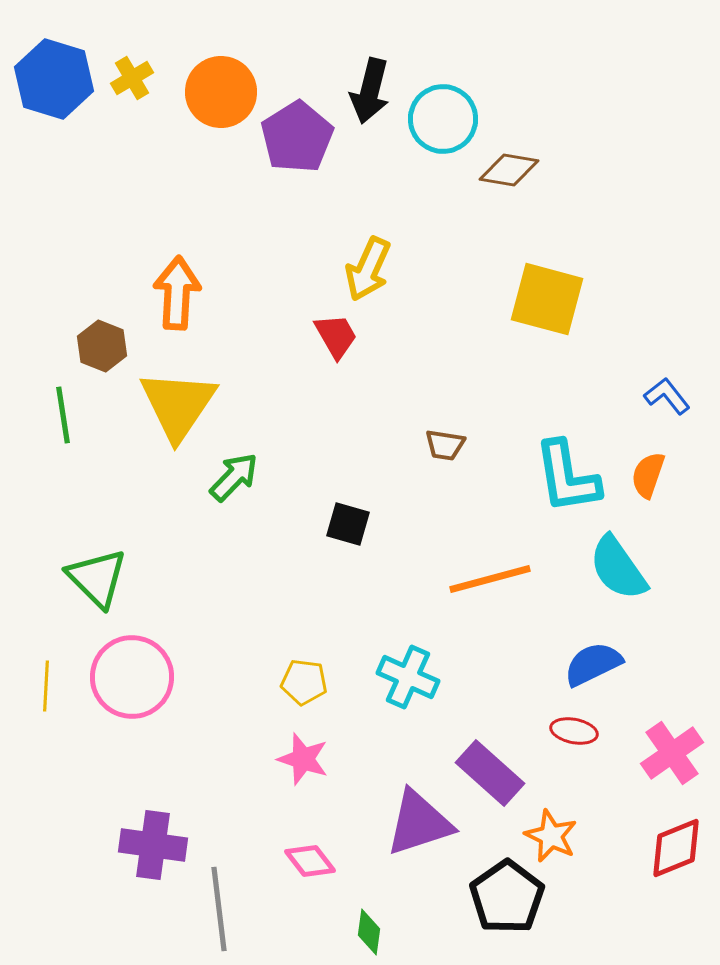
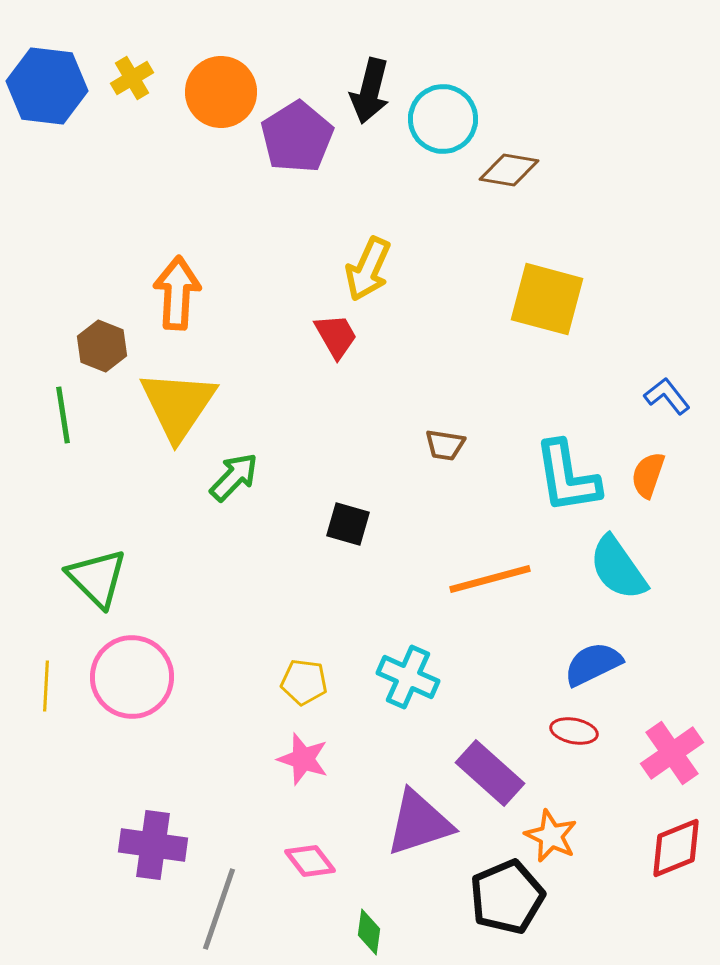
blue hexagon: moved 7 px left, 7 px down; rotated 10 degrees counterclockwise
black pentagon: rotated 12 degrees clockwise
gray line: rotated 26 degrees clockwise
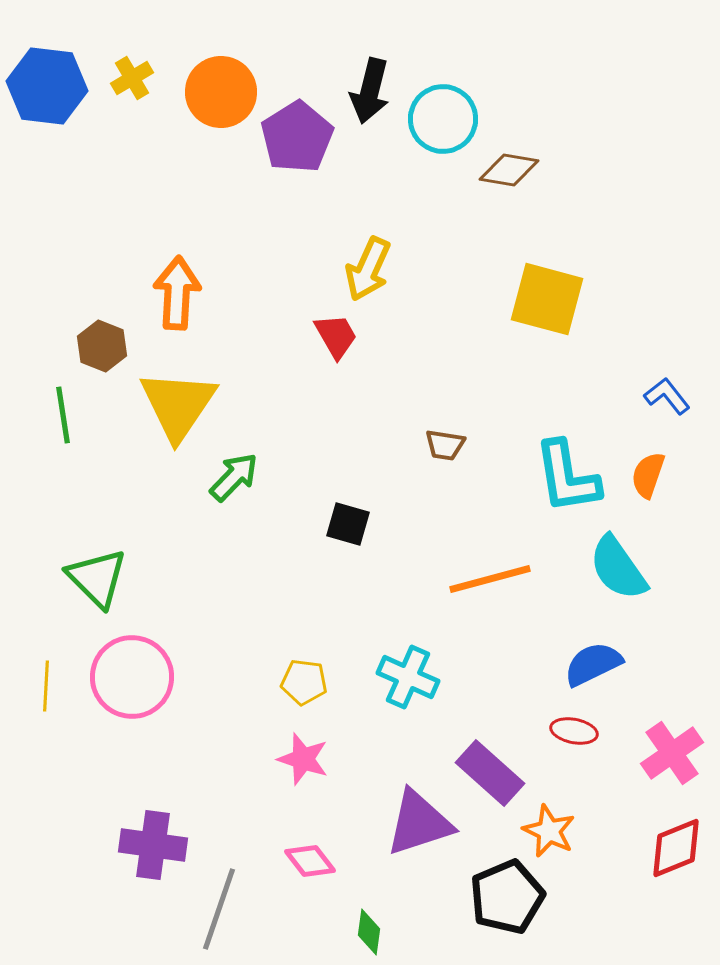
orange star: moved 2 px left, 5 px up
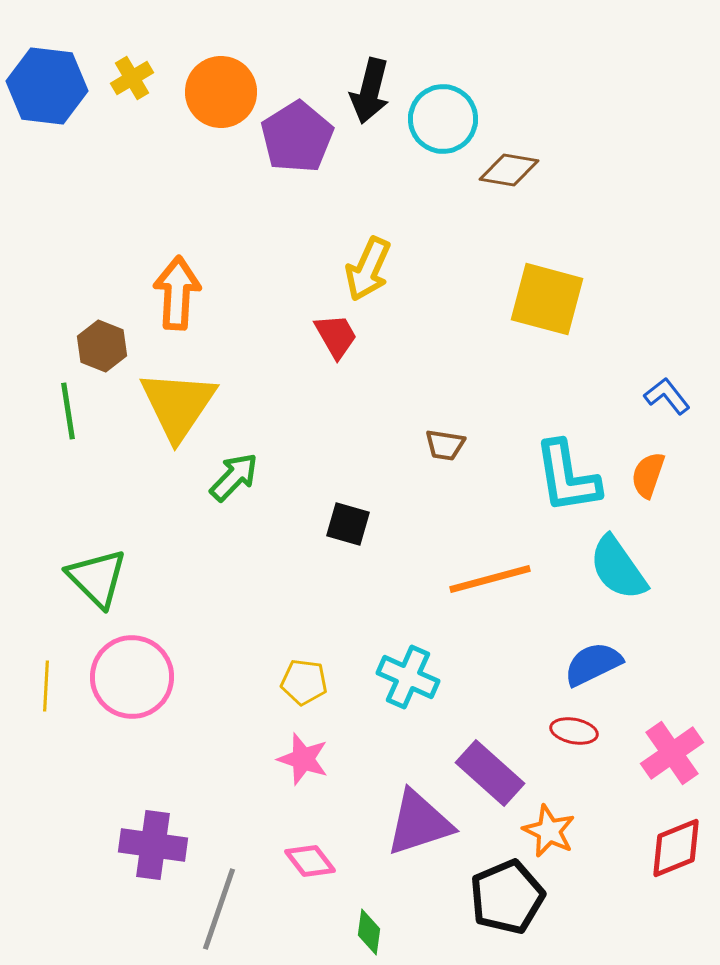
green line: moved 5 px right, 4 px up
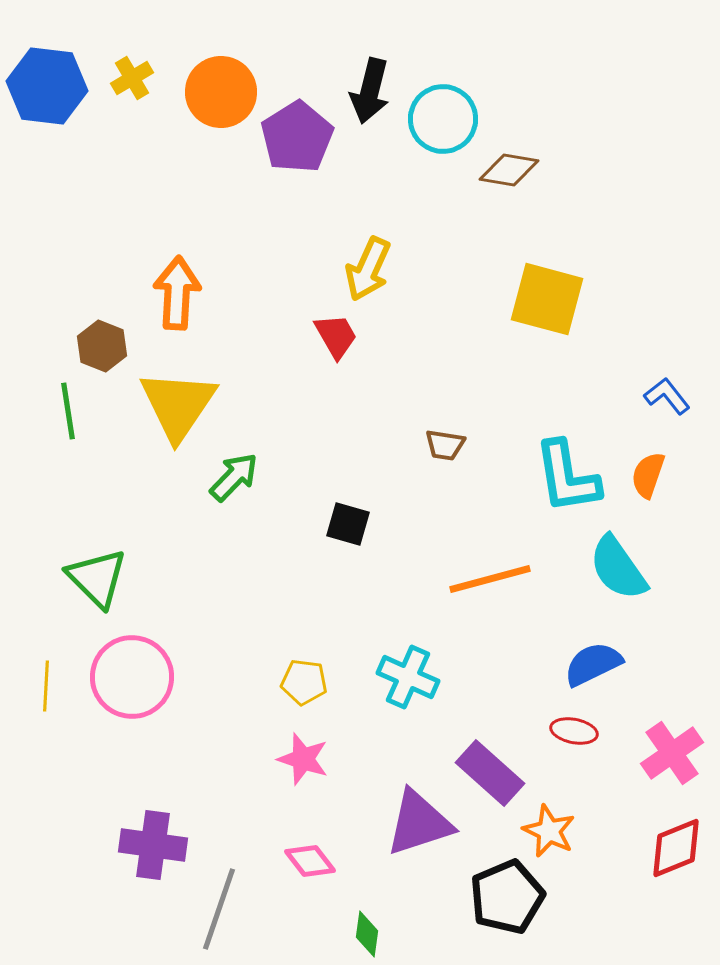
green diamond: moved 2 px left, 2 px down
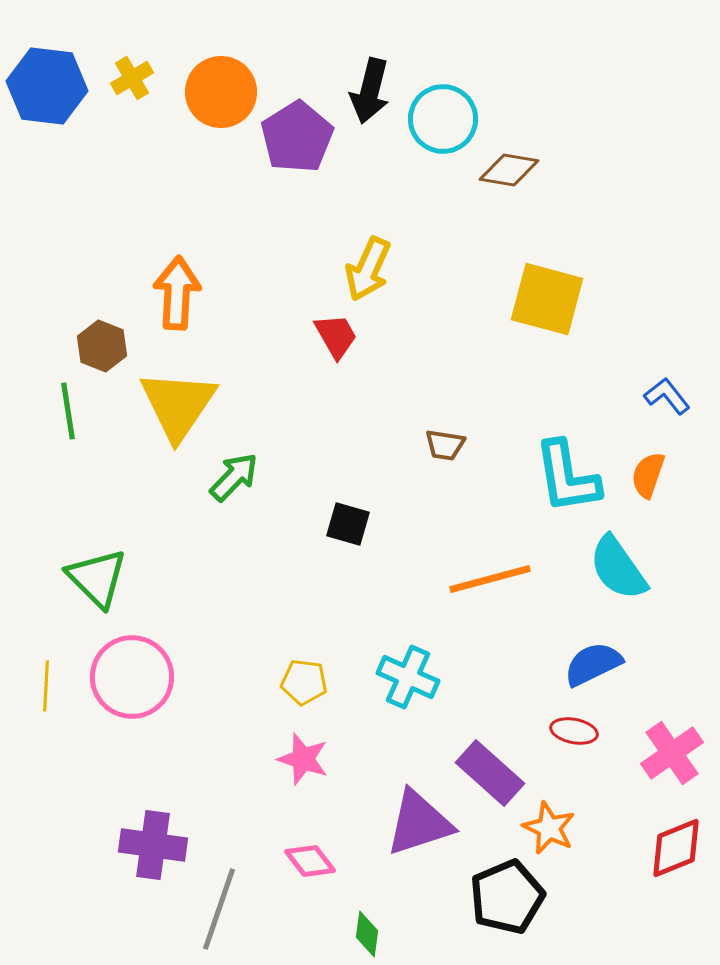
orange star: moved 3 px up
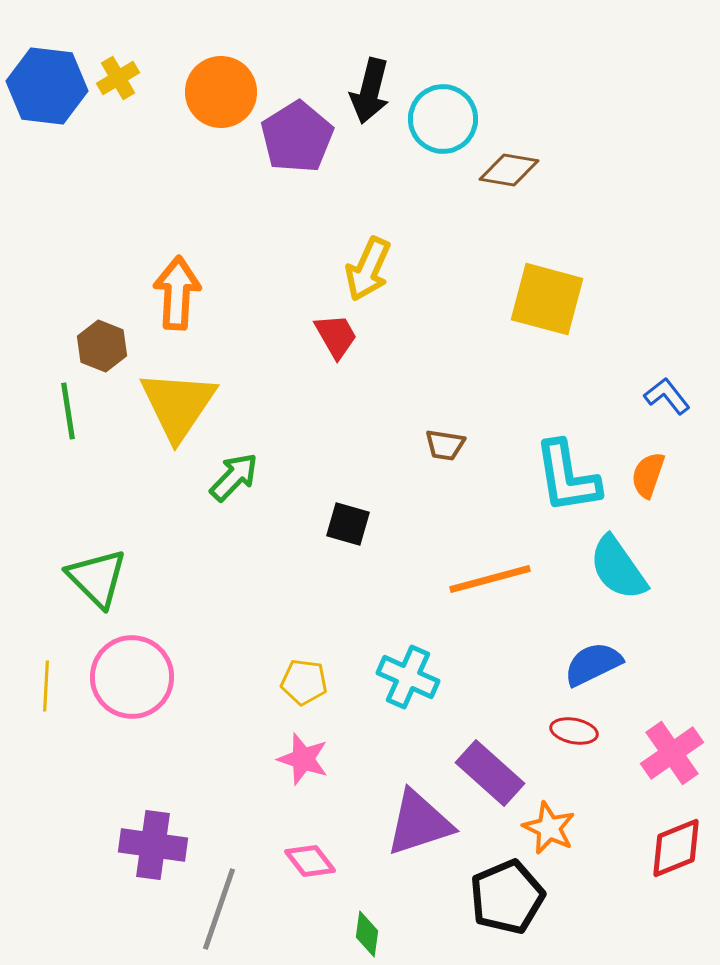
yellow cross: moved 14 px left
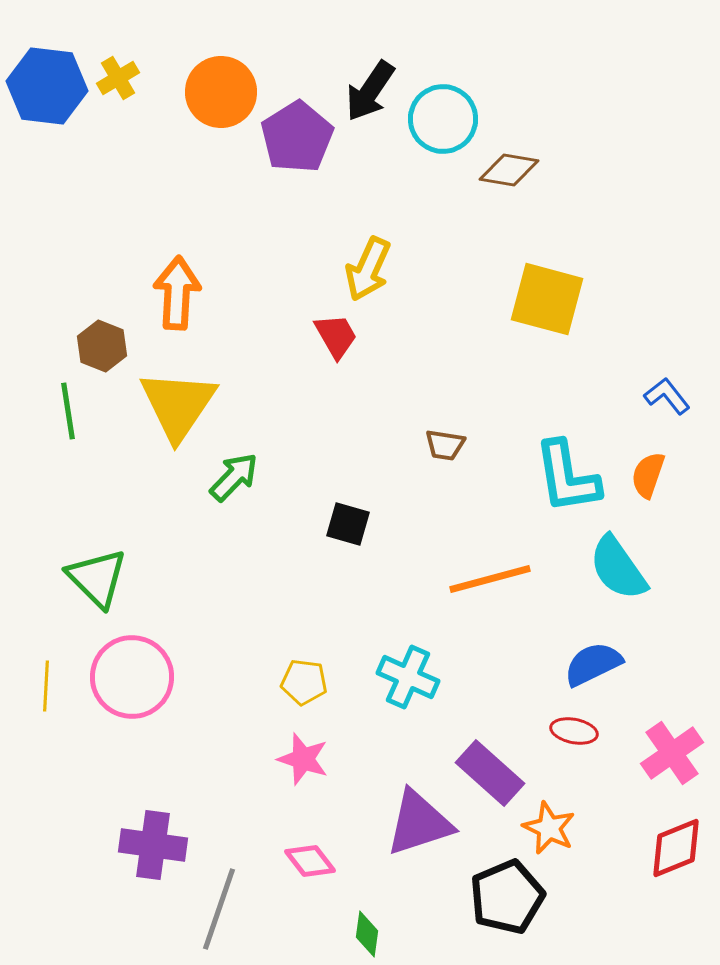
black arrow: rotated 20 degrees clockwise
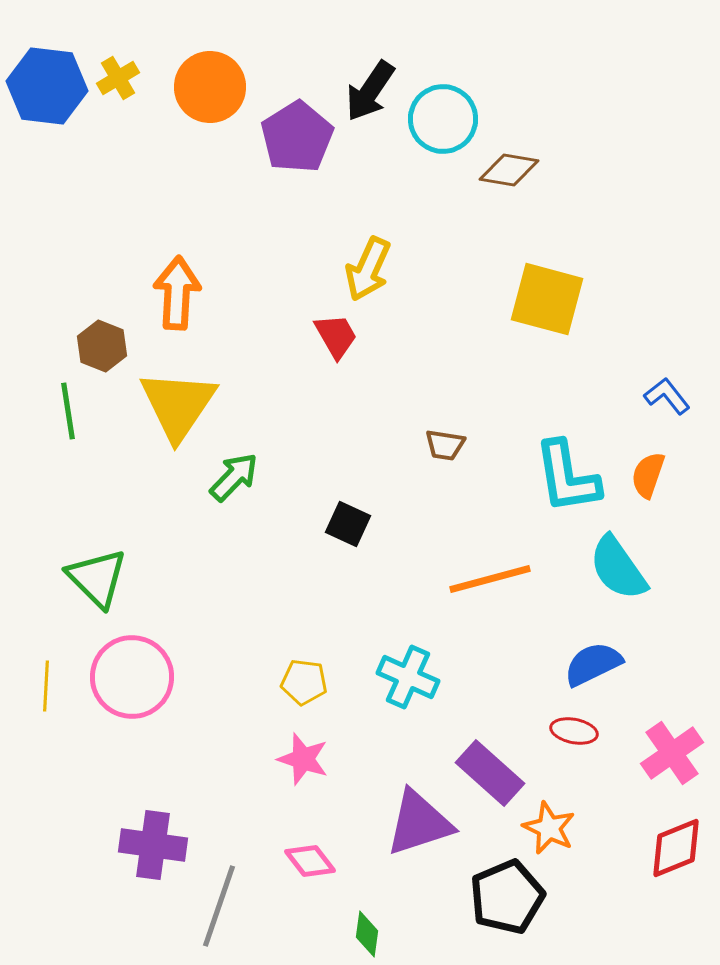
orange circle: moved 11 px left, 5 px up
black square: rotated 9 degrees clockwise
gray line: moved 3 px up
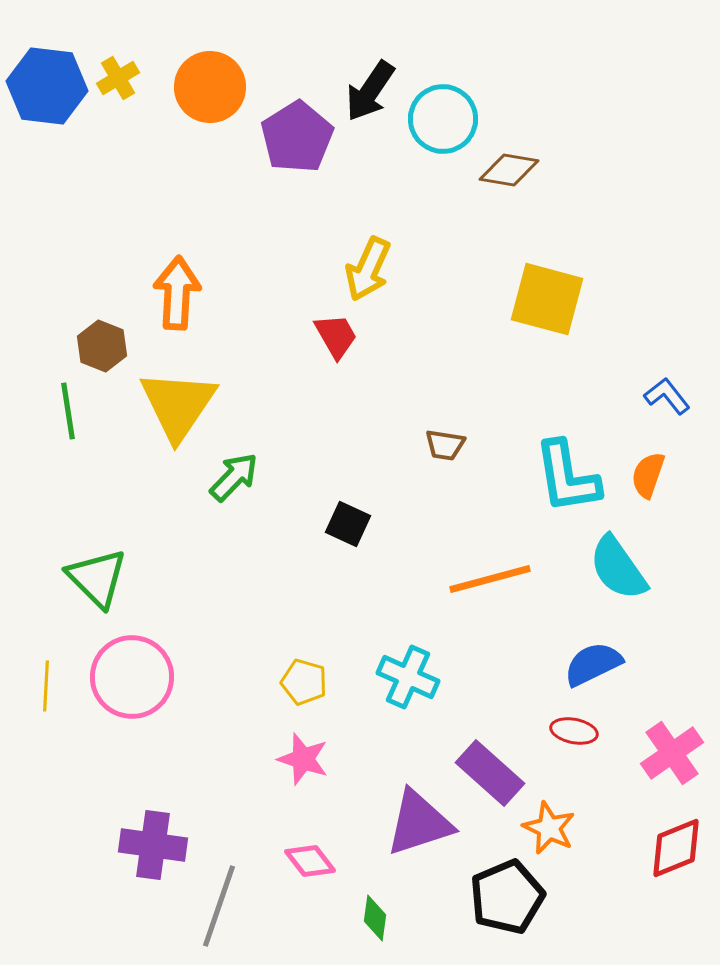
yellow pentagon: rotated 9 degrees clockwise
green diamond: moved 8 px right, 16 px up
